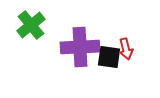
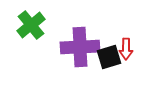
red arrow: rotated 15 degrees clockwise
black square: rotated 25 degrees counterclockwise
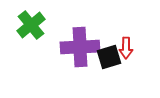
red arrow: moved 1 px up
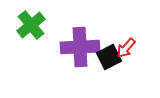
red arrow: rotated 40 degrees clockwise
black square: rotated 10 degrees counterclockwise
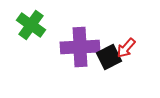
green cross: rotated 16 degrees counterclockwise
